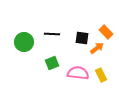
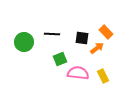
green square: moved 8 px right, 4 px up
yellow rectangle: moved 2 px right, 1 px down
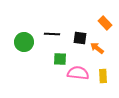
orange rectangle: moved 1 px left, 9 px up
black square: moved 2 px left
orange arrow: rotated 104 degrees counterclockwise
green square: rotated 24 degrees clockwise
yellow rectangle: rotated 24 degrees clockwise
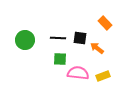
black line: moved 6 px right, 4 px down
green circle: moved 1 px right, 2 px up
yellow rectangle: rotated 72 degrees clockwise
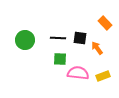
orange arrow: rotated 16 degrees clockwise
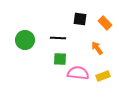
black square: moved 19 px up
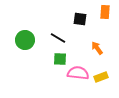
orange rectangle: moved 11 px up; rotated 48 degrees clockwise
black line: rotated 28 degrees clockwise
yellow rectangle: moved 2 px left, 1 px down
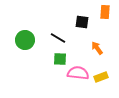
black square: moved 2 px right, 3 px down
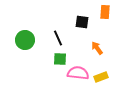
black line: rotated 35 degrees clockwise
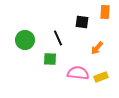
orange arrow: rotated 104 degrees counterclockwise
green square: moved 10 px left
